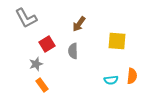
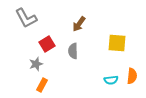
yellow square: moved 2 px down
orange rectangle: rotated 64 degrees clockwise
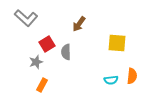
gray L-shape: rotated 20 degrees counterclockwise
gray semicircle: moved 7 px left, 1 px down
gray star: moved 2 px up
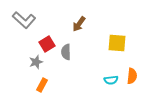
gray L-shape: moved 2 px left, 2 px down
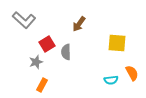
orange semicircle: moved 3 px up; rotated 35 degrees counterclockwise
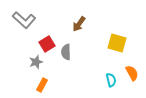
yellow square: rotated 12 degrees clockwise
cyan semicircle: rotated 96 degrees counterclockwise
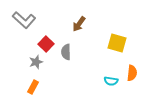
red square: moved 1 px left; rotated 14 degrees counterclockwise
orange semicircle: rotated 35 degrees clockwise
cyan semicircle: moved 1 px down; rotated 112 degrees clockwise
orange rectangle: moved 9 px left, 2 px down
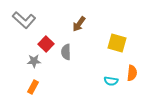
gray star: moved 2 px left, 1 px up; rotated 16 degrees clockwise
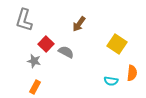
gray L-shape: rotated 65 degrees clockwise
yellow square: moved 1 px down; rotated 18 degrees clockwise
gray semicircle: rotated 119 degrees clockwise
gray star: rotated 16 degrees clockwise
orange rectangle: moved 2 px right
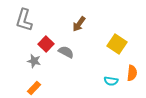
orange rectangle: moved 1 px left, 1 px down; rotated 16 degrees clockwise
